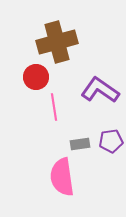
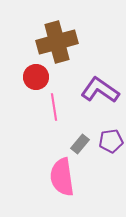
gray rectangle: rotated 42 degrees counterclockwise
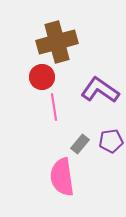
red circle: moved 6 px right
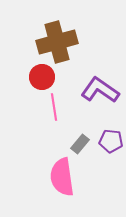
purple pentagon: rotated 15 degrees clockwise
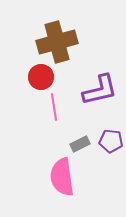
red circle: moved 1 px left
purple L-shape: rotated 132 degrees clockwise
gray rectangle: rotated 24 degrees clockwise
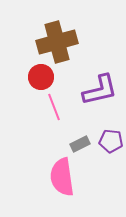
pink line: rotated 12 degrees counterclockwise
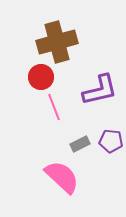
pink semicircle: rotated 141 degrees clockwise
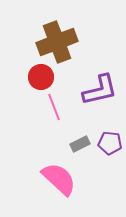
brown cross: rotated 6 degrees counterclockwise
purple pentagon: moved 1 px left, 2 px down
pink semicircle: moved 3 px left, 2 px down
